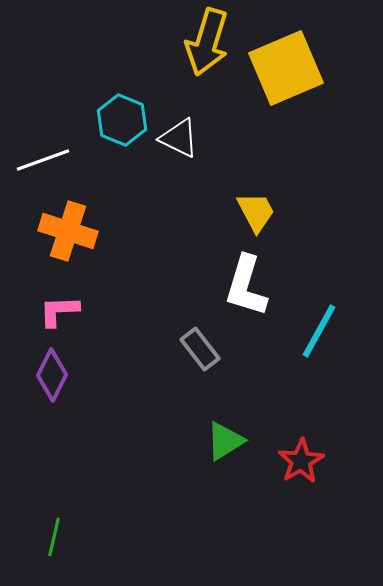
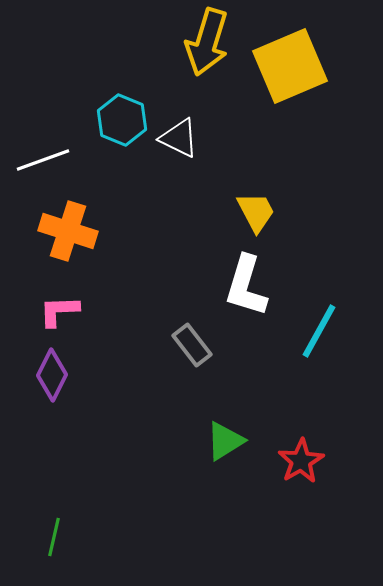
yellow square: moved 4 px right, 2 px up
gray rectangle: moved 8 px left, 4 px up
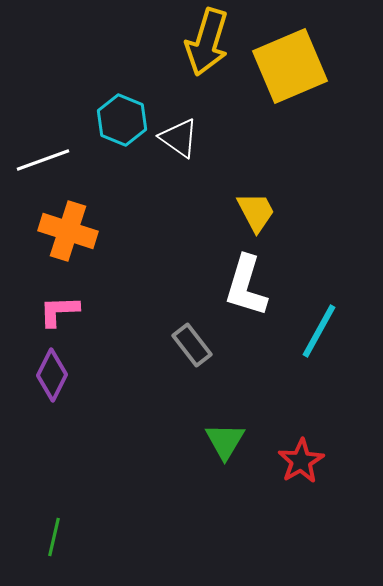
white triangle: rotated 9 degrees clockwise
green triangle: rotated 27 degrees counterclockwise
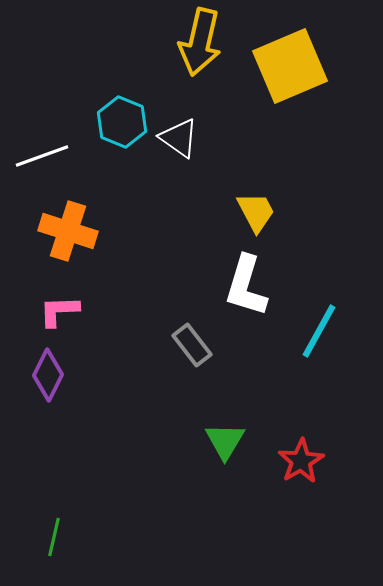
yellow arrow: moved 7 px left; rotated 4 degrees counterclockwise
cyan hexagon: moved 2 px down
white line: moved 1 px left, 4 px up
purple diamond: moved 4 px left
